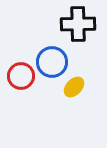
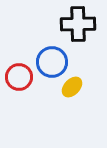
red circle: moved 2 px left, 1 px down
yellow ellipse: moved 2 px left
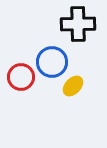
red circle: moved 2 px right
yellow ellipse: moved 1 px right, 1 px up
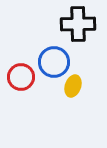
blue circle: moved 2 px right
yellow ellipse: rotated 25 degrees counterclockwise
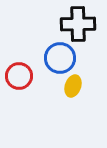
blue circle: moved 6 px right, 4 px up
red circle: moved 2 px left, 1 px up
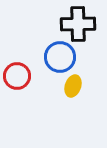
blue circle: moved 1 px up
red circle: moved 2 px left
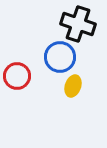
black cross: rotated 20 degrees clockwise
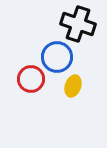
blue circle: moved 3 px left
red circle: moved 14 px right, 3 px down
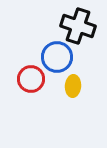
black cross: moved 2 px down
yellow ellipse: rotated 15 degrees counterclockwise
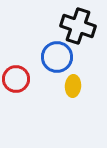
red circle: moved 15 px left
